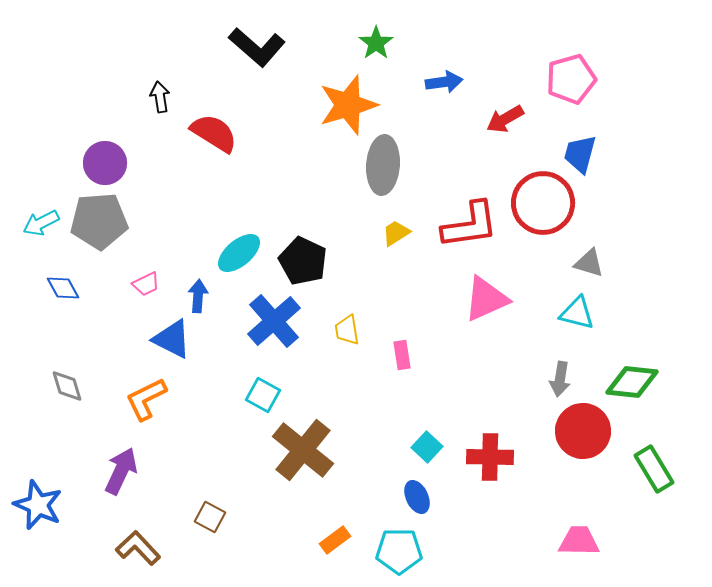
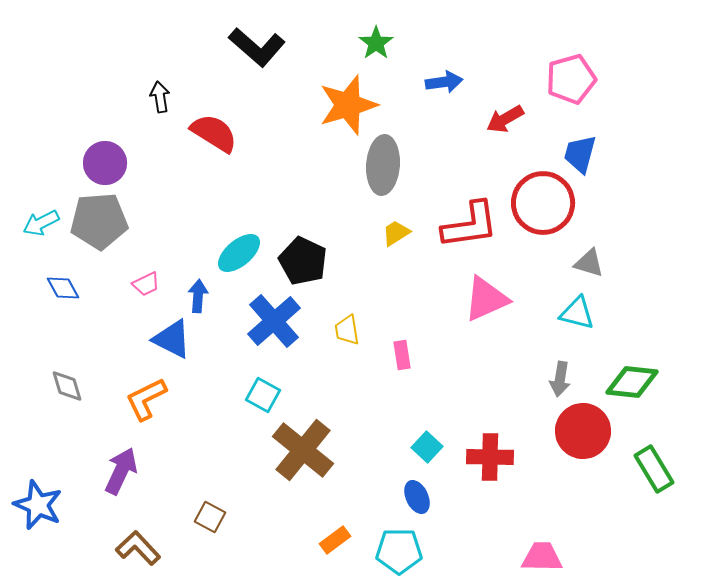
pink trapezoid at (579, 541): moved 37 px left, 16 px down
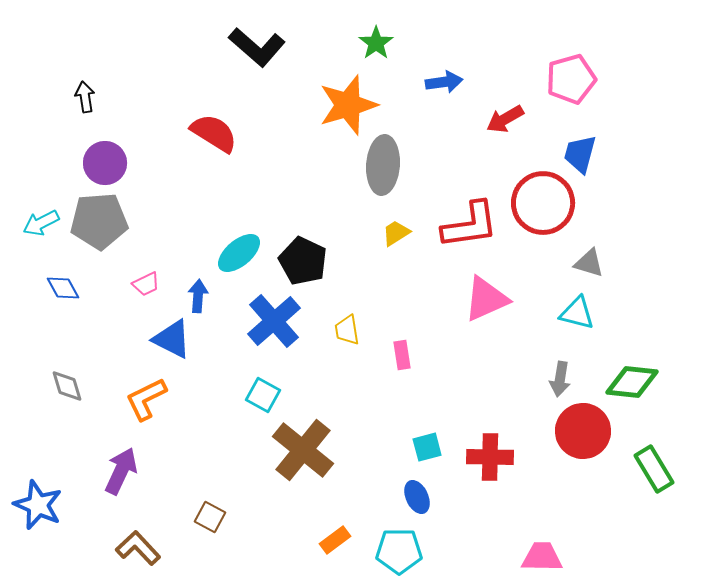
black arrow at (160, 97): moved 75 px left
cyan square at (427, 447): rotated 32 degrees clockwise
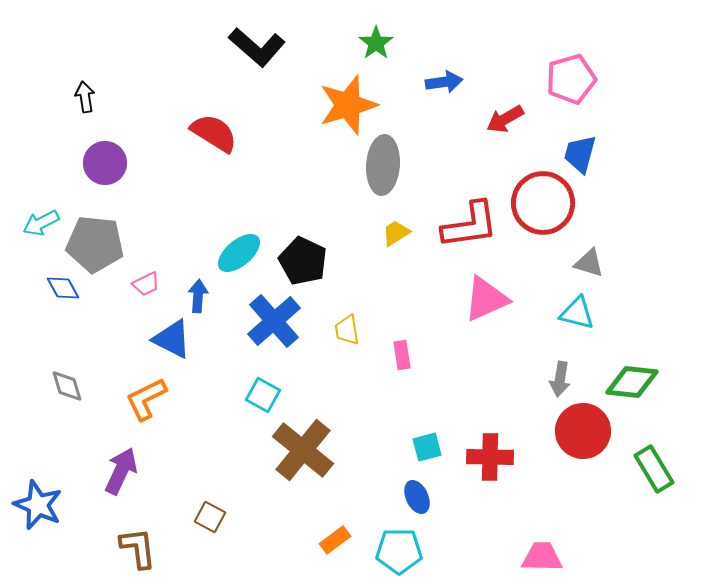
gray pentagon at (99, 221): moved 4 px left, 23 px down; rotated 10 degrees clockwise
brown L-shape at (138, 548): rotated 36 degrees clockwise
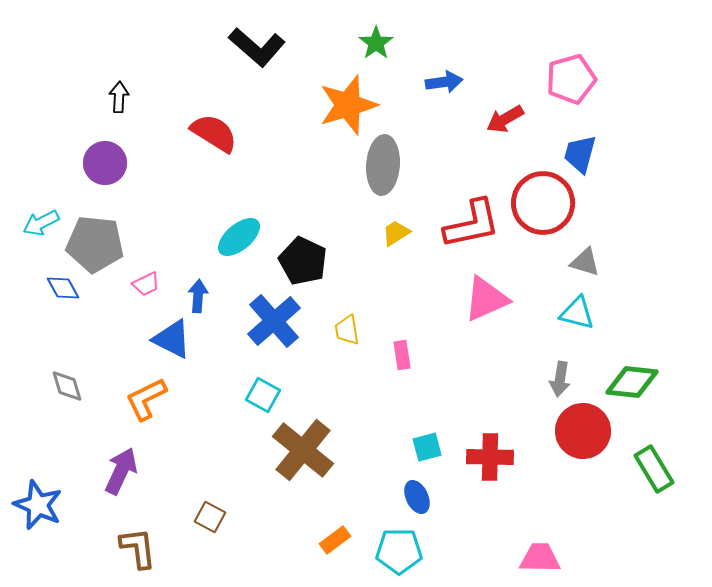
black arrow at (85, 97): moved 34 px right; rotated 12 degrees clockwise
red L-shape at (470, 225): moved 2 px right, 1 px up; rotated 4 degrees counterclockwise
cyan ellipse at (239, 253): moved 16 px up
gray triangle at (589, 263): moved 4 px left, 1 px up
pink trapezoid at (542, 557): moved 2 px left, 1 px down
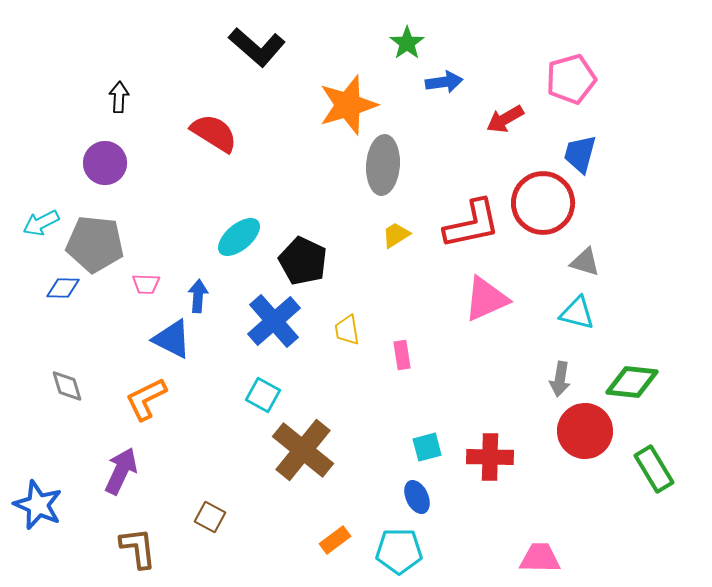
green star at (376, 43): moved 31 px right
yellow trapezoid at (396, 233): moved 2 px down
pink trapezoid at (146, 284): rotated 28 degrees clockwise
blue diamond at (63, 288): rotated 60 degrees counterclockwise
red circle at (583, 431): moved 2 px right
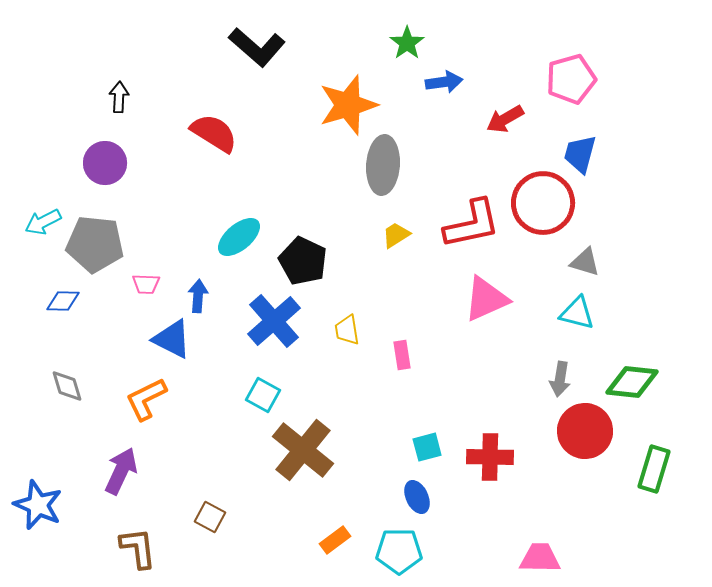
cyan arrow at (41, 223): moved 2 px right, 1 px up
blue diamond at (63, 288): moved 13 px down
green rectangle at (654, 469): rotated 48 degrees clockwise
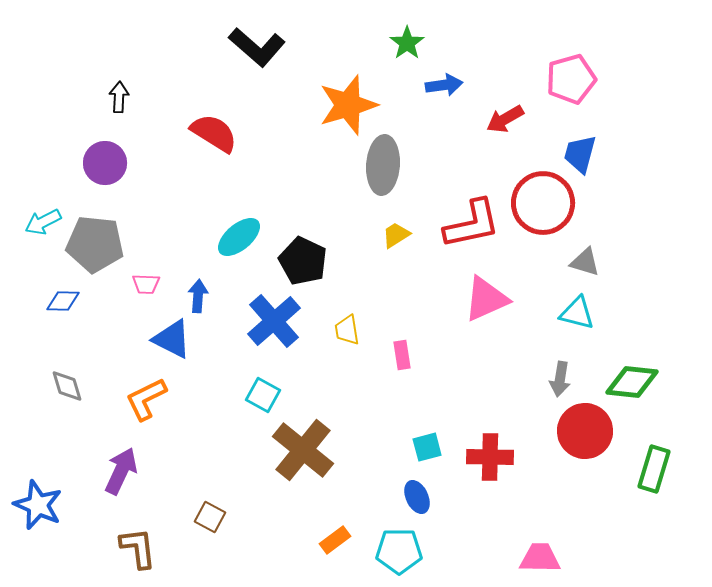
blue arrow at (444, 82): moved 3 px down
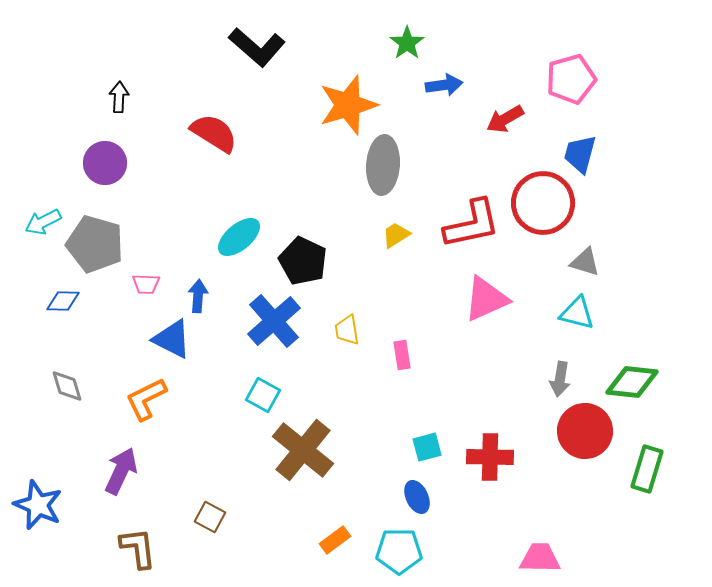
gray pentagon at (95, 244): rotated 10 degrees clockwise
green rectangle at (654, 469): moved 7 px left
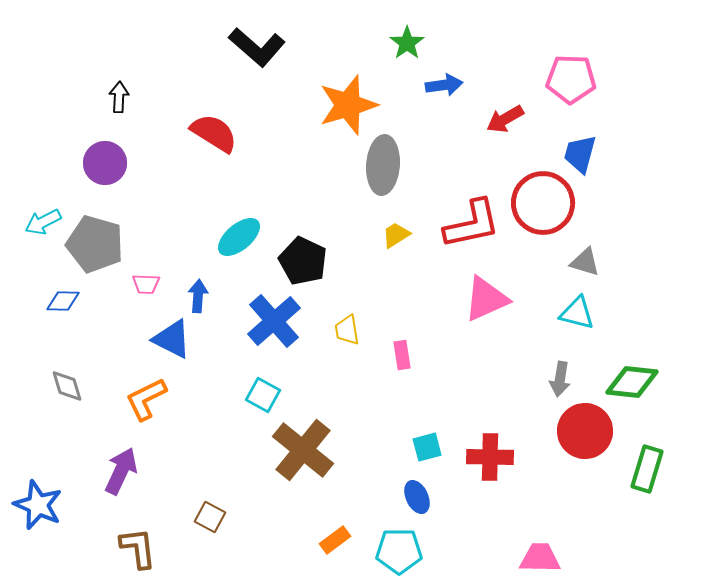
pink pentagon at (571, 79): rotated 18 degrees clockwise
